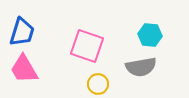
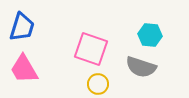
blue trapezoid: moved 5 px up
pink square: moved 4 px right, 3 px down
gray semicircle: rotated 28 degrees clockwise
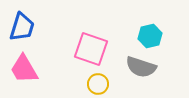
cyan hexagon: moved 1 px down; rotated 20 degrees counterclockwise
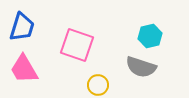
pink square: moved 14 px left, 4 px up
yellow circle: moved 1 px down
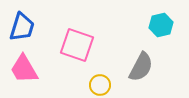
cyan hexagon: moved 11 px right, 11 px up
gray semicircle: rotated 80 degrees counterclockwise
yellow circle: moved 2 px right
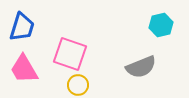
pink square: moved 7 px left, 9 px down
gray semicircle: rotated 40 degrees clockwise
yellow circle: moved 22 px left
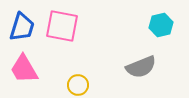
pink square: moved 8 px left, 28 px up; rotated 8 degrees counterclockwise
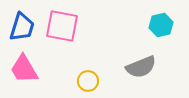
yellow circle: moved 10 px right, 4 px up
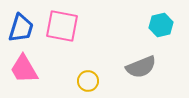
blue trapezoid: moved 1 px left, 1 px down
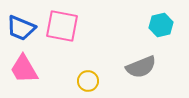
blue trapezoid: rotated 96 degrees clockwise
